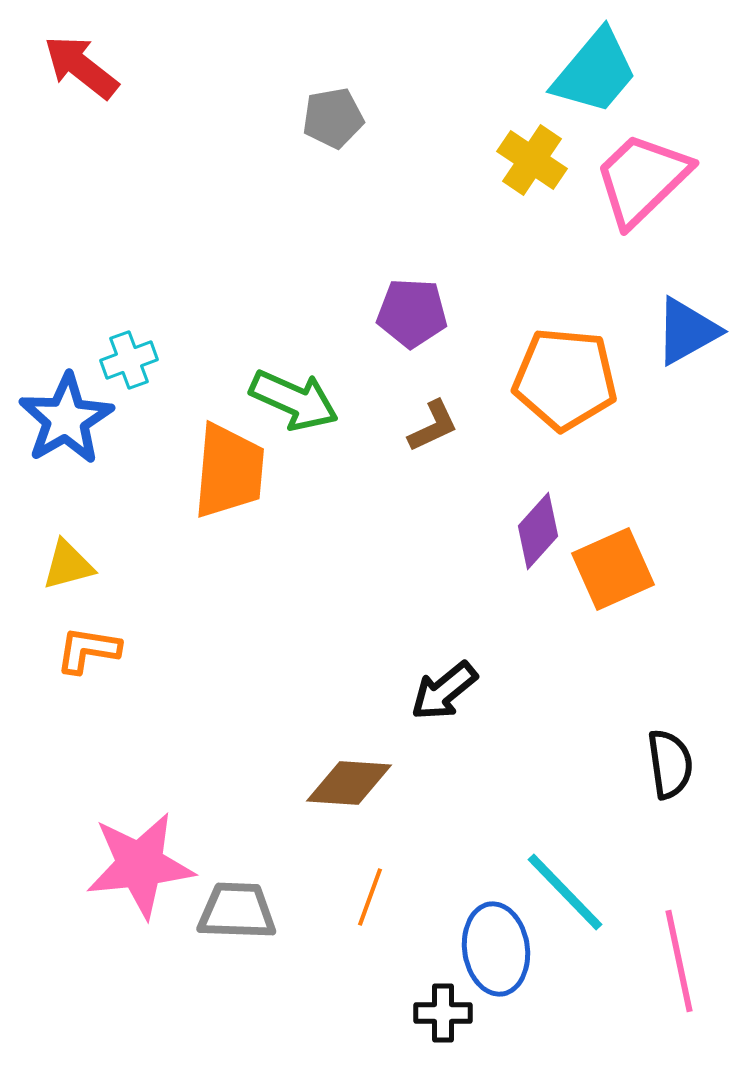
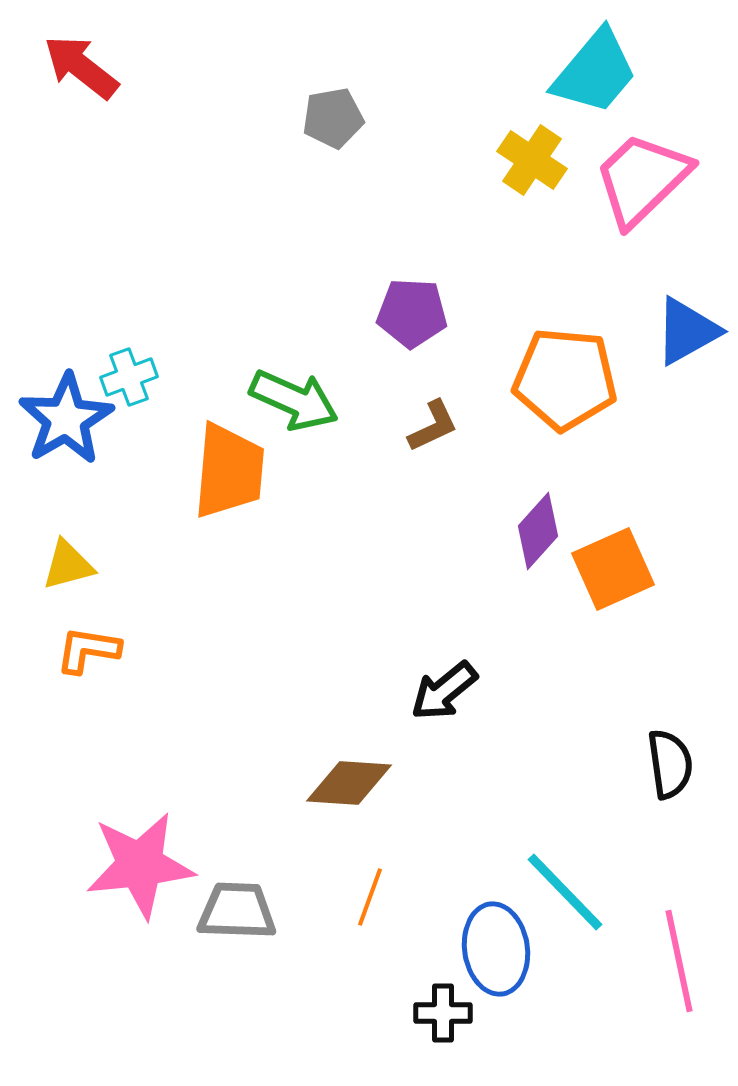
cyan cross: moved 17 px down
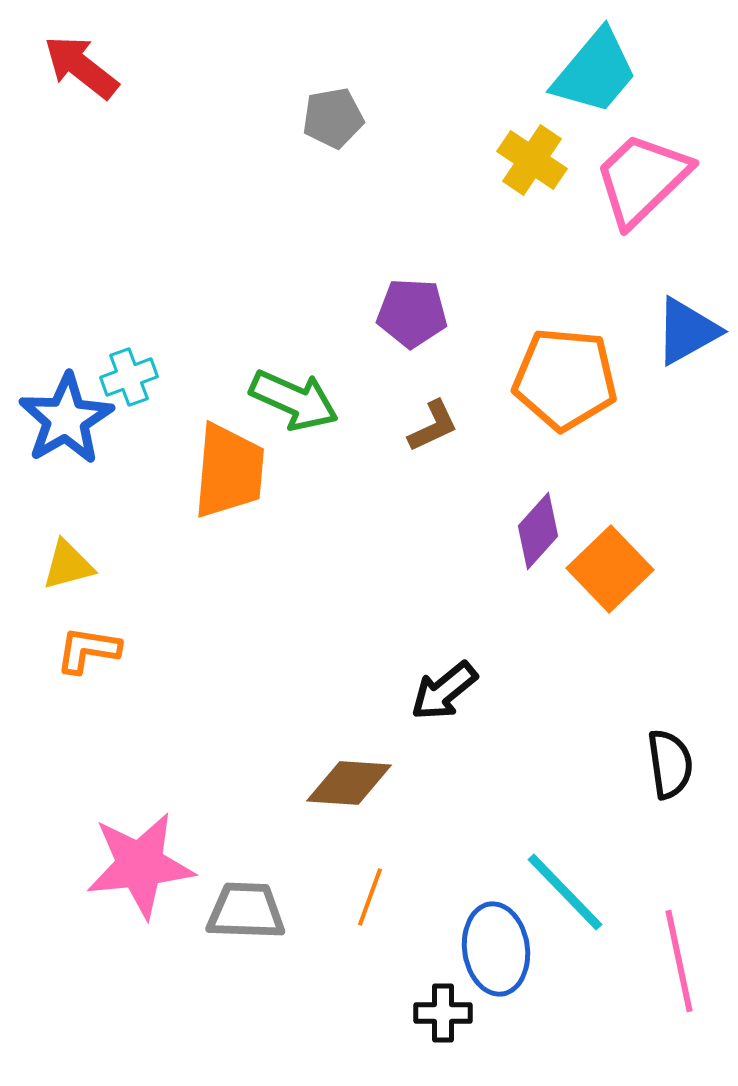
orange square: moved 3 px left; rotated 20 degrees counterclockwise
gray trapezoid: moved 9 px right
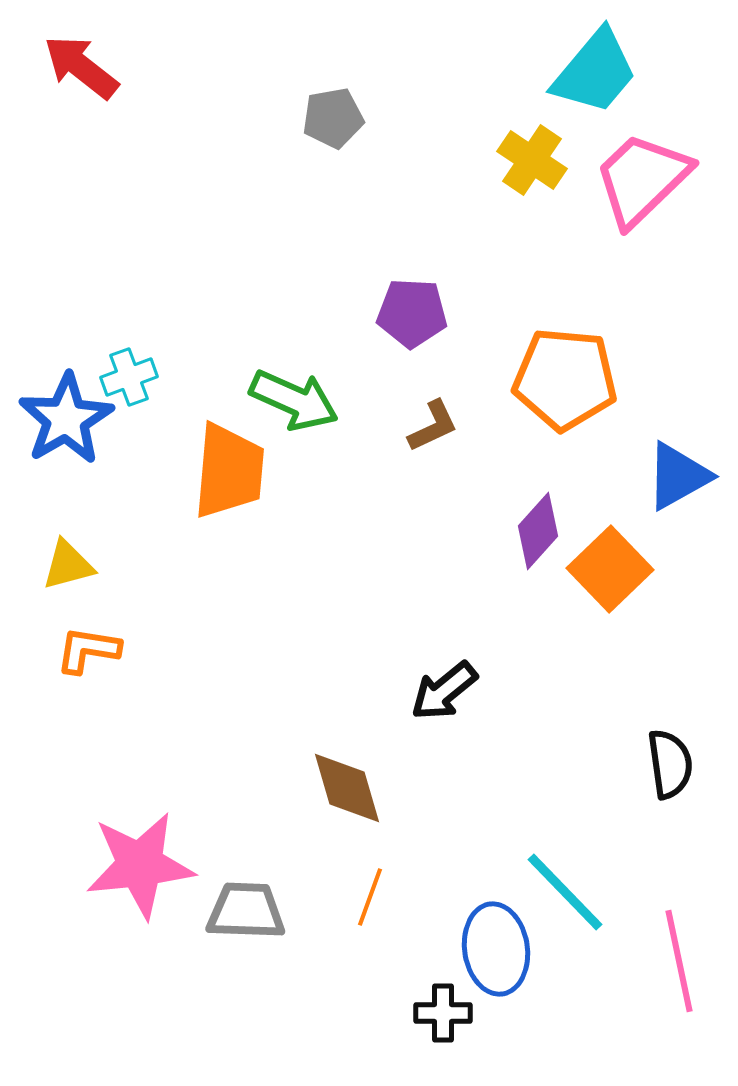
blue triangle: moved 9 px left, 145 px down
brown diamond: moved 2 px left, 5 px down; rotated 70 degrees clockwise
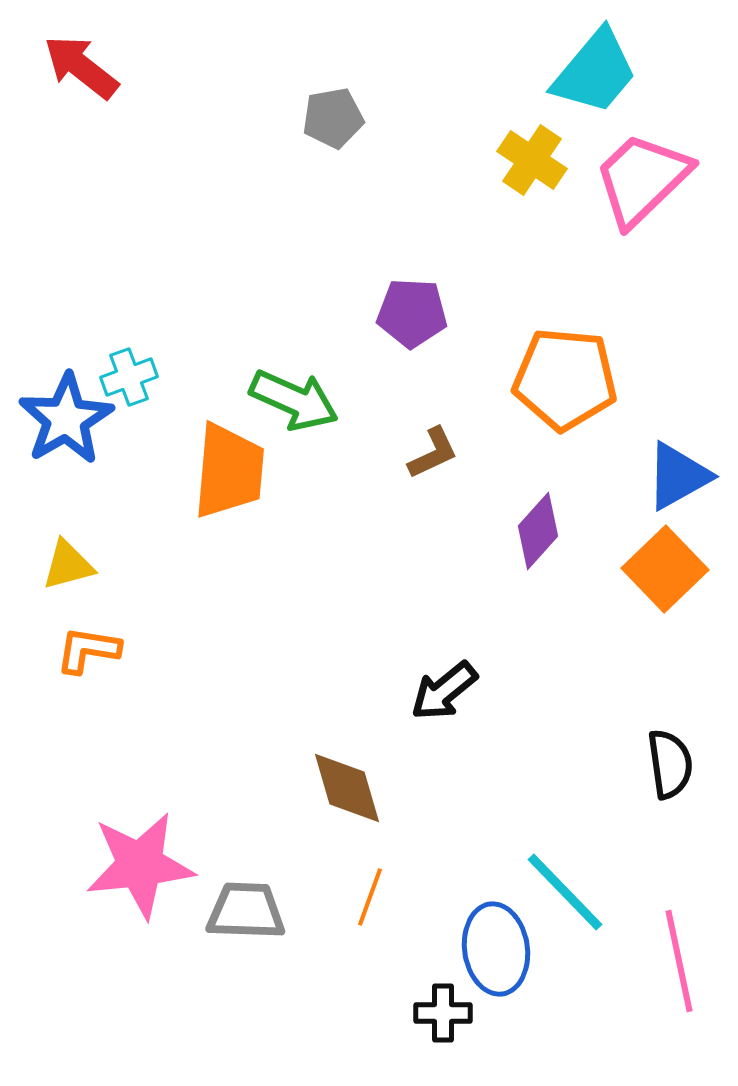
brown L-shape: moved 27 px down
orange square: moved 55 px right
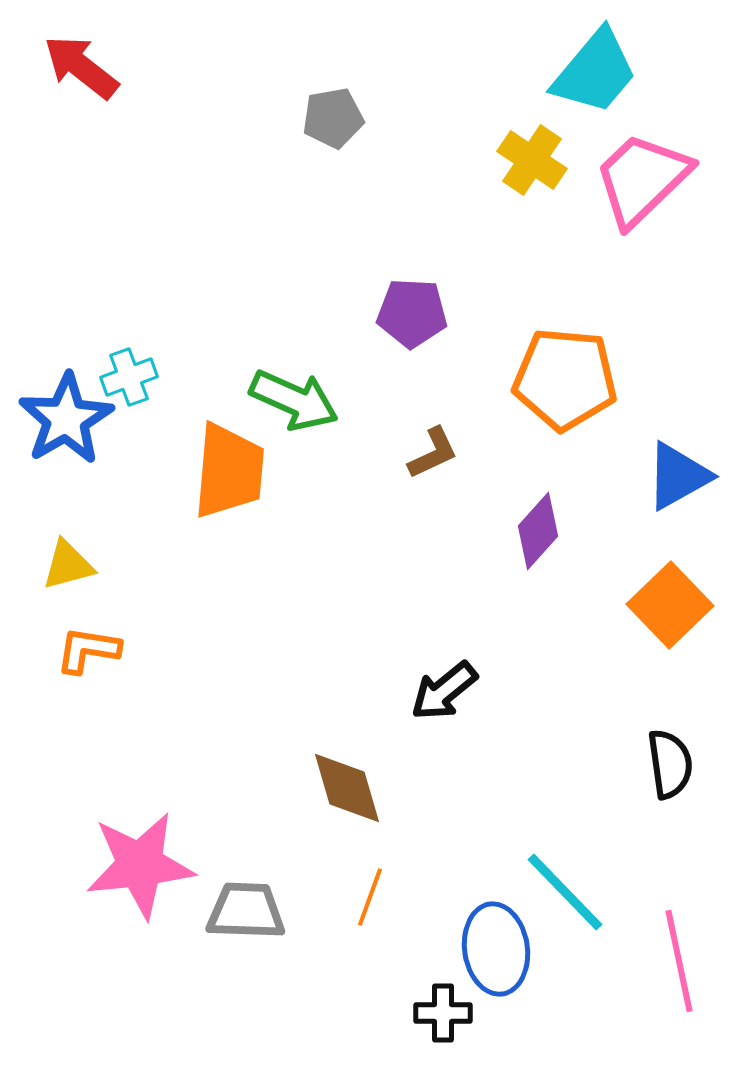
orange square: moved 5 px right, 36 px down
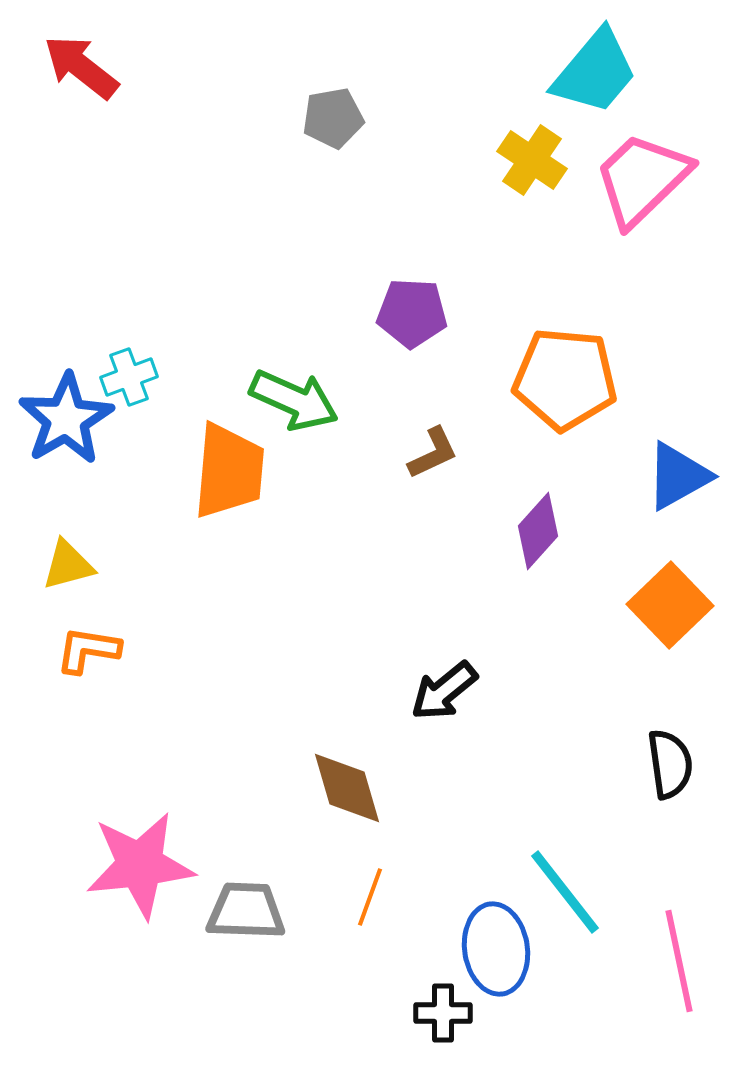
cyan line: rotated 6 degrees clockwise
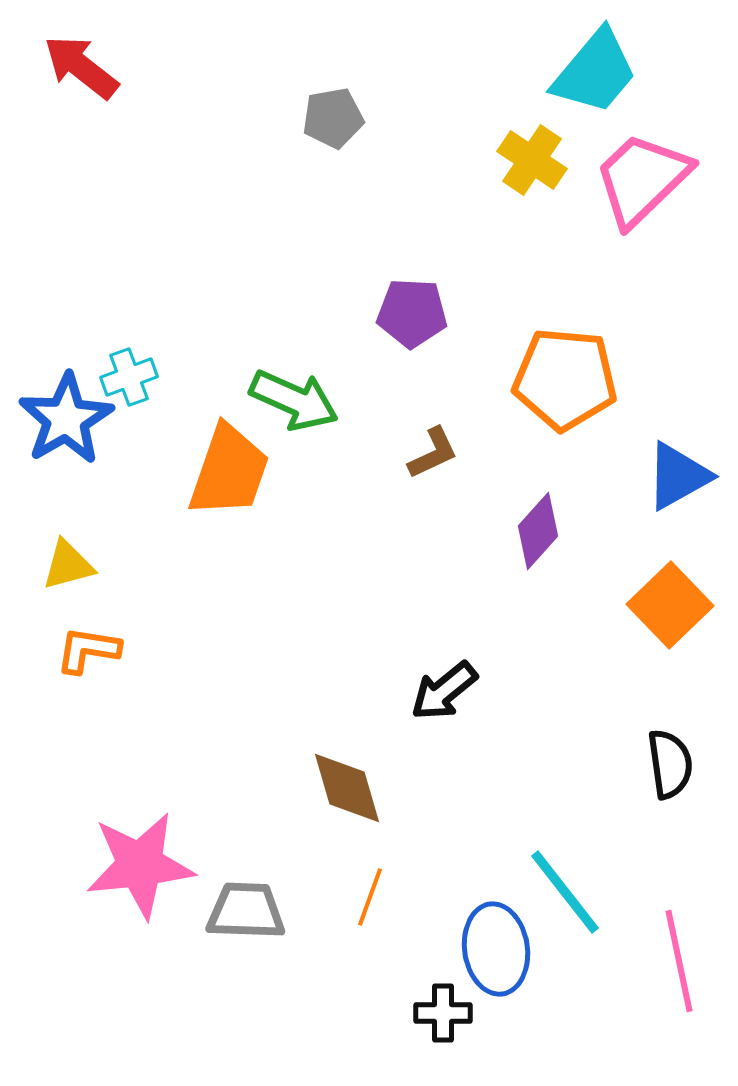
orange trapezoid: rotated 14 degrees clockwise
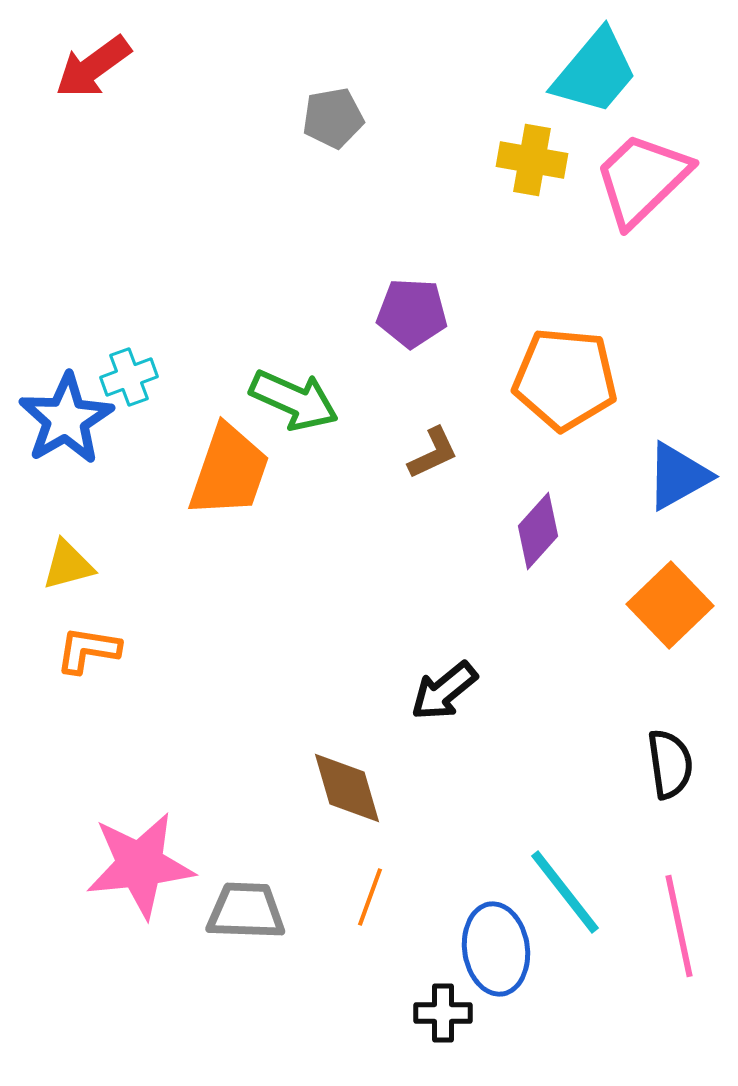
red arrow: moved 12 px right; rotated 74 degrees counterclockwise
yellow cross: rotated 24 degrees counterclockwise
pink line: moved 35 px up
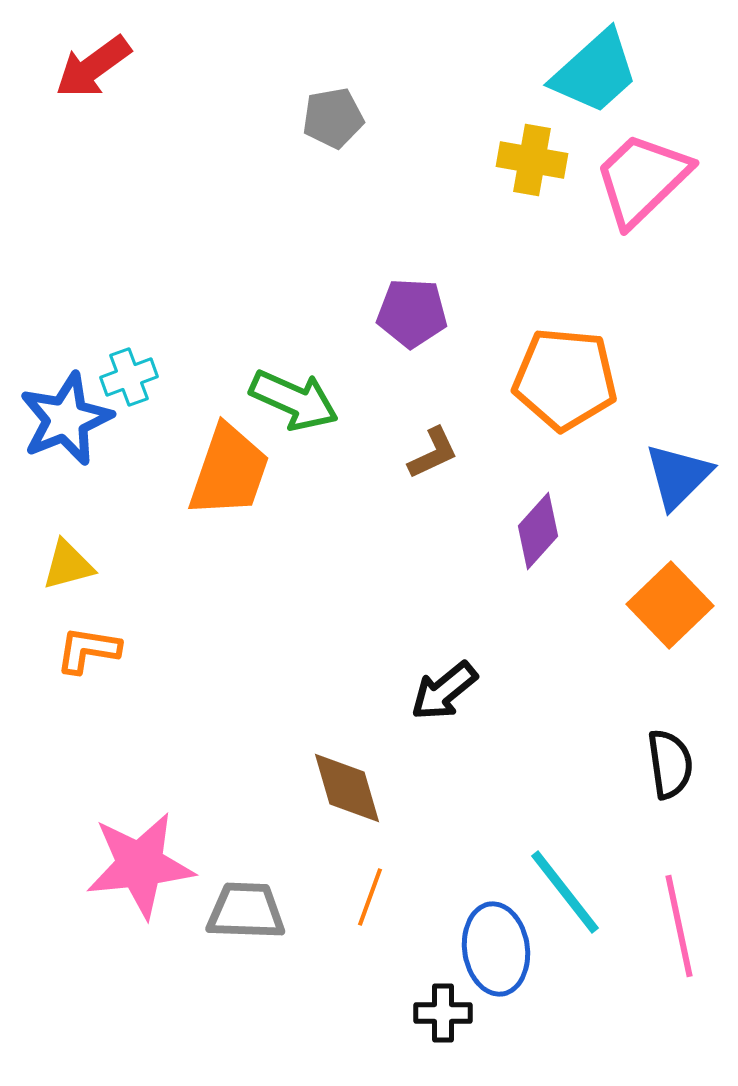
cyan trapezoid: rotated 8 degrees clockwise
blue star: rotated 8 degrees clockwise
blue triangle: rotated 16 degrees counterclockwise
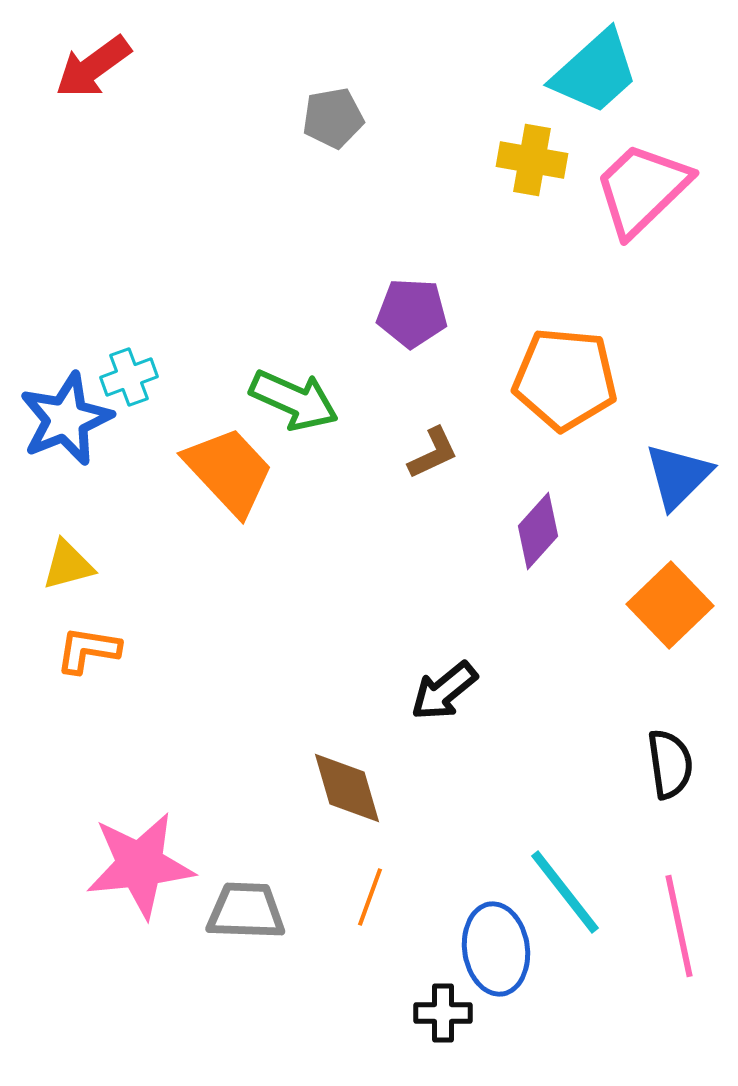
pink trapezoid: moved 10 px down
orange trapezoid: rotated 62 degrees counterclockwise
